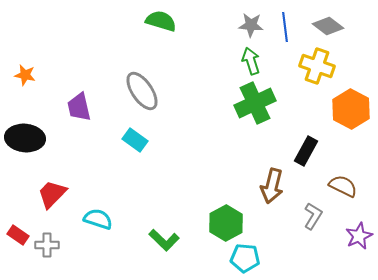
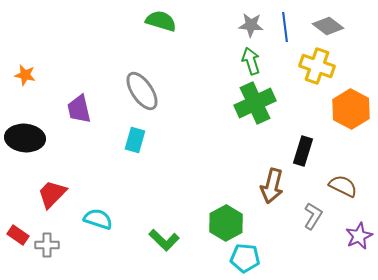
purple trapezoid: moved 2 px down
cyan rectangle: rotated 70 degrees clockwise
black rectangle: moved 3 px left; rotated 12 degrees counterclockwise
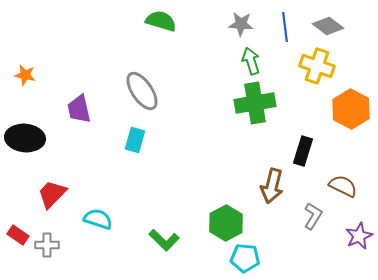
gray star: moved 10 px left, 1 px up
green cross: rotated 15 degrees clockwise
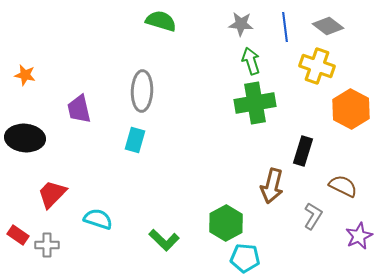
gray ellipse: rotated 36 degrees clockwise
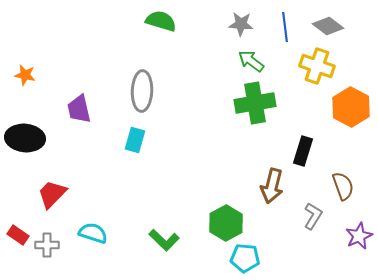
green arrow: rotated 36 degrees counterclockwise
orange hexagon: moved 2 px up
brown semicircle: rotated 44 degrees clockwise
cyan semicircle: moved 5 px left, 14 px down
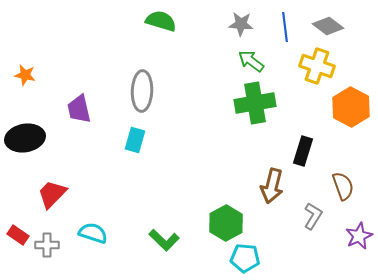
black ellipse: rotated 15 degrees counterclockwise
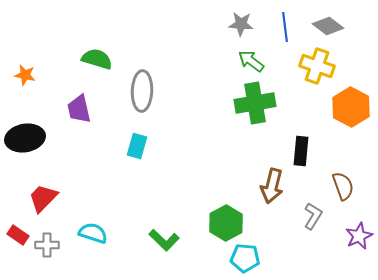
green semicircle: moved 64 px left, 38 px down
cyan rectangle: moved 2 px right, 6 px down
black rectangle: moved 2 px left; rotated 12 degrees counterclockwise
red trapezoid: moved 9 px left, 4 px down
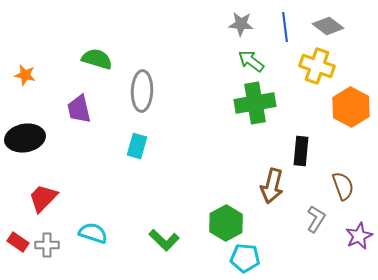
gray L-shape: moved 3 px right, 3 px down
red rectangle: moved 7 px down
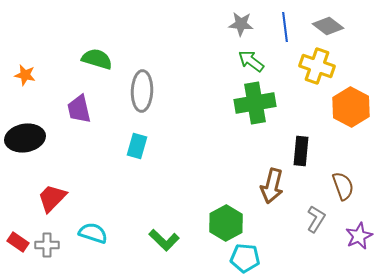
red trapezoid: moved 9 px right
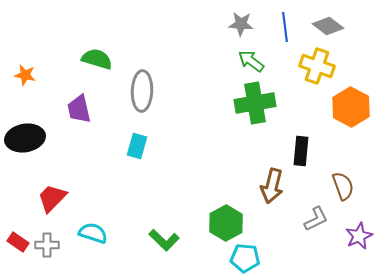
gray L-shape: rotated 32 degrees clockwise
